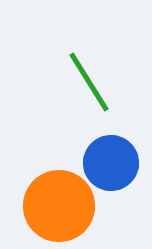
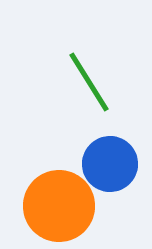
blue circle: moved 1 px left, 1 px down
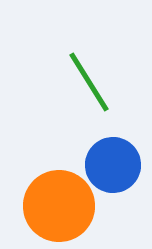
blue circle: moved 3 px right, 1 px down
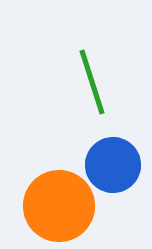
green line: moved 3 px right; rotated 14 degrees clockwise
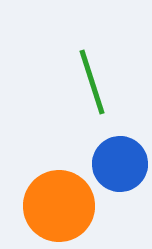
blue circle: moved 7 px right, 1 px up
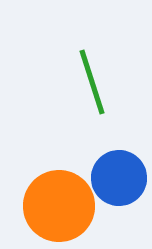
blue circle: moved 1 px left, 14 px down
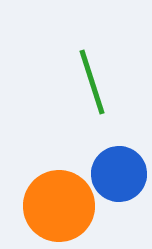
blue circle: moved 4 px up
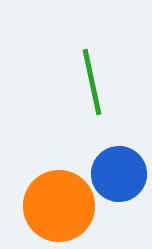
green line: rotated 6 degrees clockwise
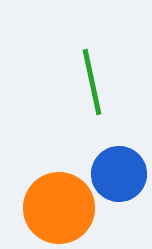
orange circle: moved 2 px down
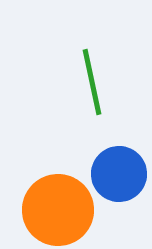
orange circle: moved 1 px left, 2 px down
